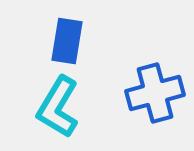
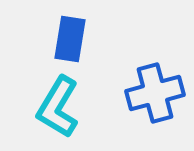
blue rectangle: moved 3 px right, 2 px up
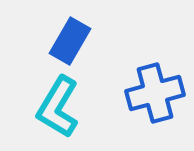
blue rectangle: moved 2 px down; rotated 21 degrees clockwise
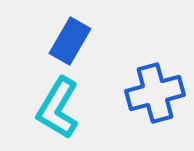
cyan L-shape: moved 1 px down
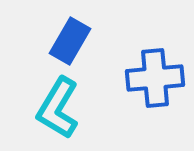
blue cross: moved 15 px up; rotated 10 degrees clockwise
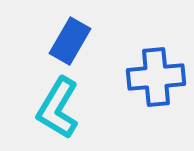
blue cross: moved 1 px right, 1 px up
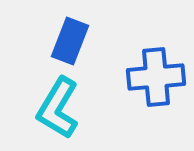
blue rectangle: rotated 9 degrees counterclockwise
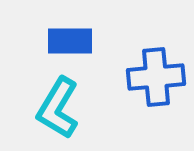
blue rectangle: rotated 69 degrees clockwise
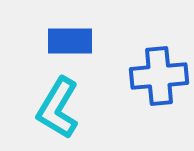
blue cross: moved 3 px right, 1 px up
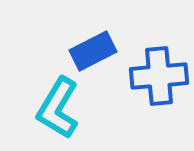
blue rectangle: moved 23 px right, 10 px down; rotated 27 degrees counterclockwise
